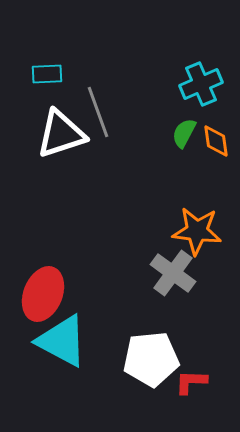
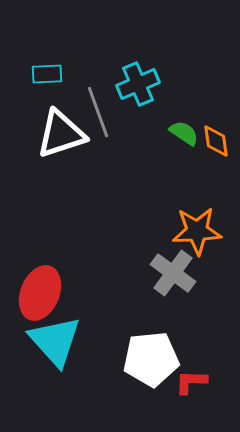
cyan cross: moved 63 px left
green semicircle: rotated 96 degrees clockwise
orange star: rotated 9 degrees counterclockwise
red ellipse: moved 3 px left, 1 px up
cyan triangle: moved 7 px left; rotated 20 degrees clockwise
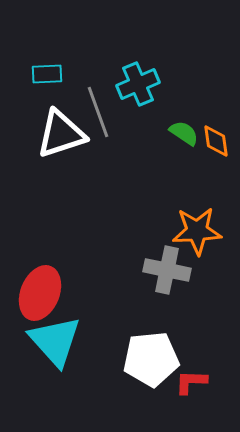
gray cross: moved 6 px left, 3 px up; rotated 24 degrees counterclockwise
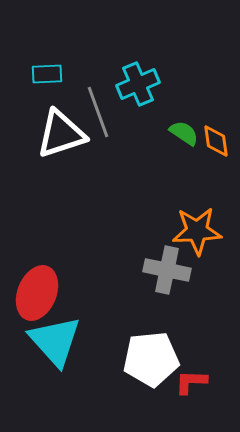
red ellipse: moved 3 px left
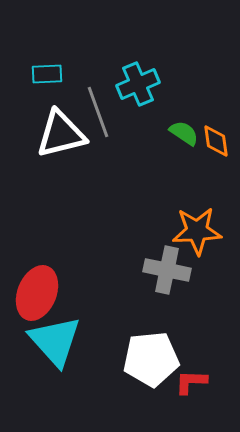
white triangle: rotated 4 degrees clockwise
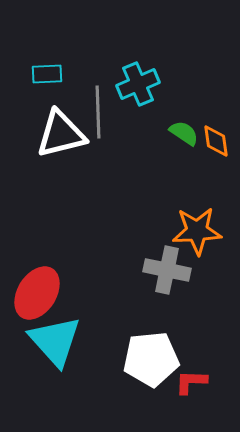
gray line: rotated 18 degrees clockwise
red ellipse: rotated 10 degrees clockwise
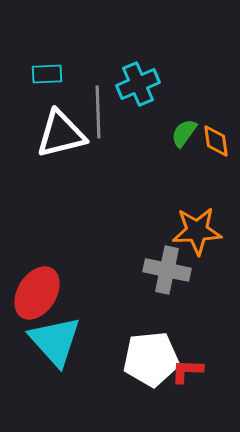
green semicircle: rotated 88 degrees counterclockwise
red L-shape: moved 4 px left, 11 px up
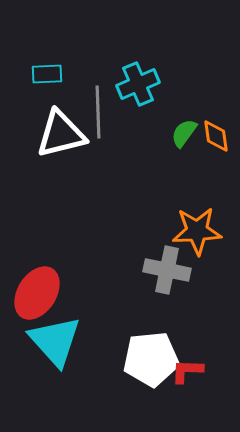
orange diamond: moved 5 px up
